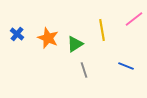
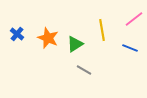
blue line: moved 4 px right, 18 px up
gray line: rotated 42 degrees counterclockwise
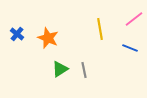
yellow line: moved 2 px left, 1 px up
green triangle: moved 15 px left, 25 px down
gray line: rotated 49 degrees clockwise
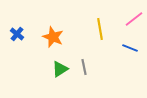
orange star: moved 5 px right, 1 px up
gray line: moved 3 px up
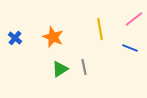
blue cross: moved 2 px left, 4 px down
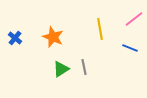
green triangle: moved 1 px right
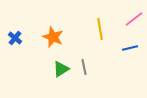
blue line: rotated 35 degrees counterclockwise
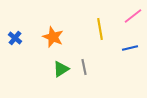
pink line: moved 1 px left, 3 px up
